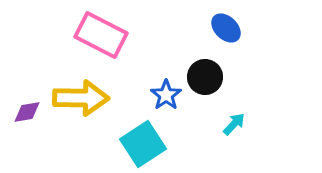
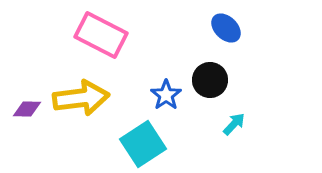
black circle: moved 5 px right, 3 px down
yellow arrow: rotated 8 degrees counterclockwise
purple diamond: moved 3 px up; rotated 12 degrees clockwise
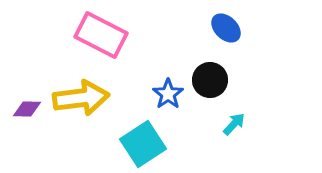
blue star: moved 2 px right, 1 px up
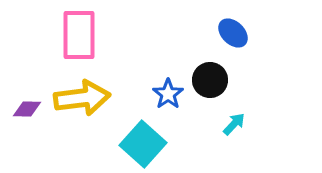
blue ellipse: moved 7 px right, 5 px down
pink rectangle: moved 22 px left; rotated 63 degrees clockwise
yellow arrow: moved 1 px right
cyan square: rotated 15 degrees counterclockwise
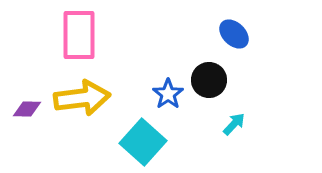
blue ellipse: moved 1 px right, 1 px down
black circle: moved 1 px left
cyan square: moved 2 px up
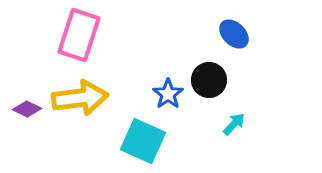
pink rectangle: rotated 18 degrees clockwise
yellow arrow: moved 2 px left
purple diamond: rotated 24 degrees clockwise
cyan square: moved 1 px up; rotated 18 degrees counterclockwise
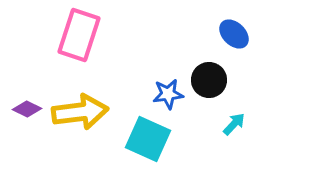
blue star: rotated 28 degrees clockwise
yellow arrow: moved 14 px down
cyan square: moved 5 px right, 2 px up
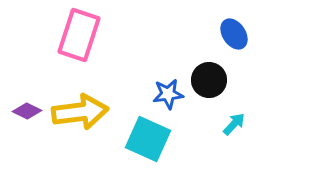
blue ellipse: rotated 12 degrees clockwise
purple diamond: moved 2 px down
